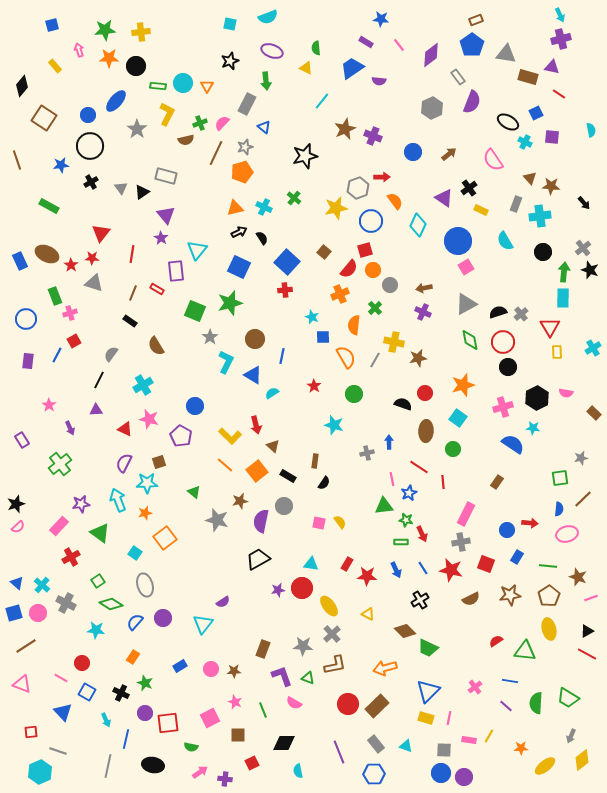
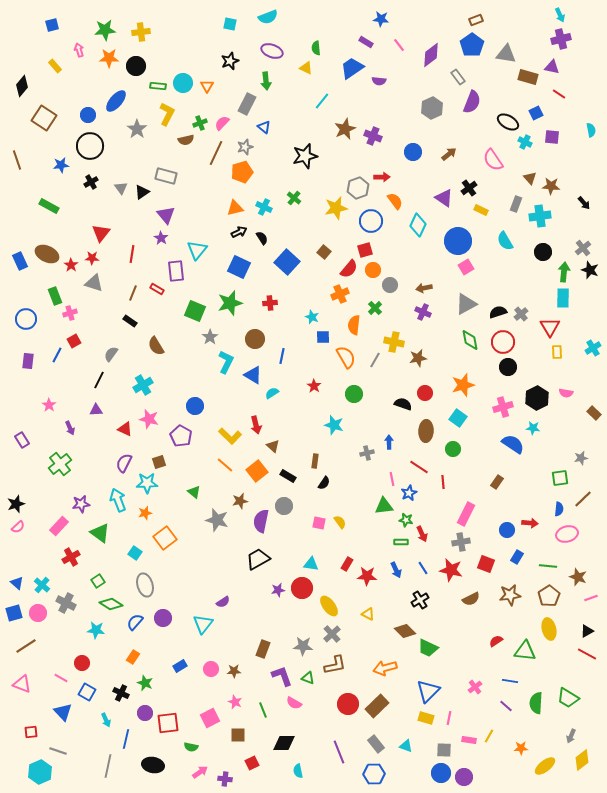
red cross at (285, 290): moved 15 px left, 13 px down
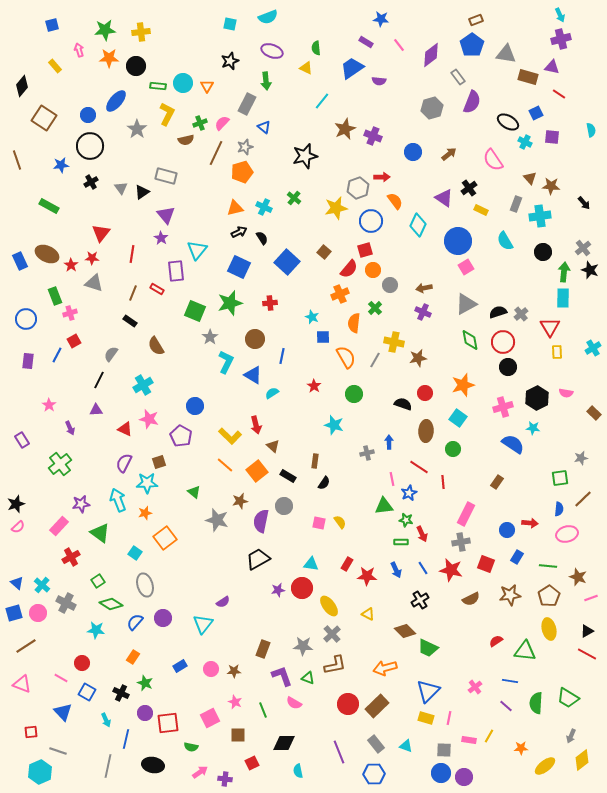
gray hexagon at (432, 108): rotated 10 degrees clockwise
orange semicircle at (354, 325): moved 2 px up
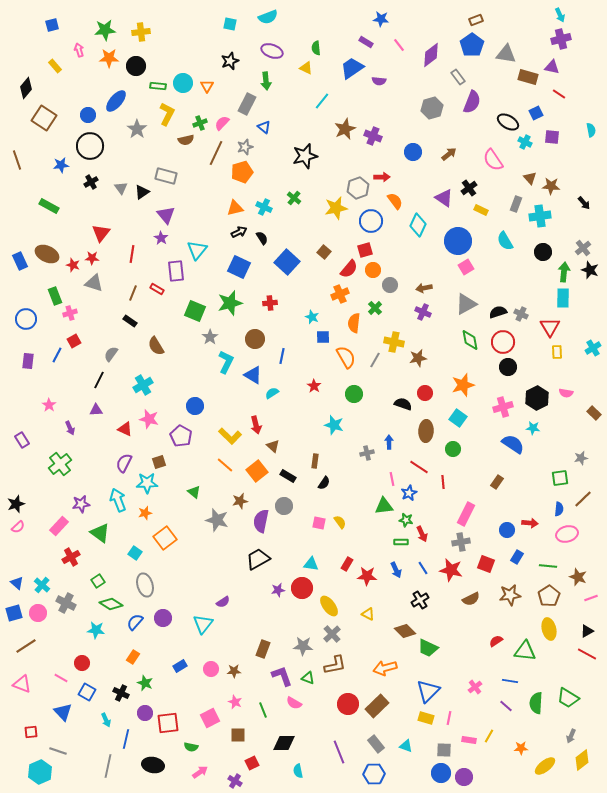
black diamond at (22, 86): moved 4 px right, 2 px down
red star at (71, 265): moved 2 px right; rotated 16 degrees counterclockwise
gray cross at (521, 314): rotated 24 degrees counterclockwise
purple cross at (225, 779): moved 10 px right, 2 px down; rotated 24 degrees clockwise
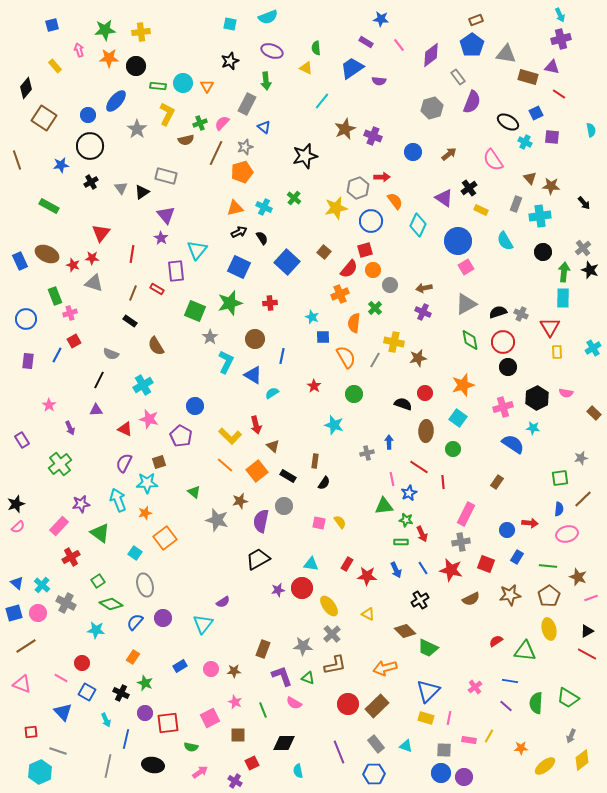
gray semicircle at (111, 354): rotated 105 degrees counterclockwise
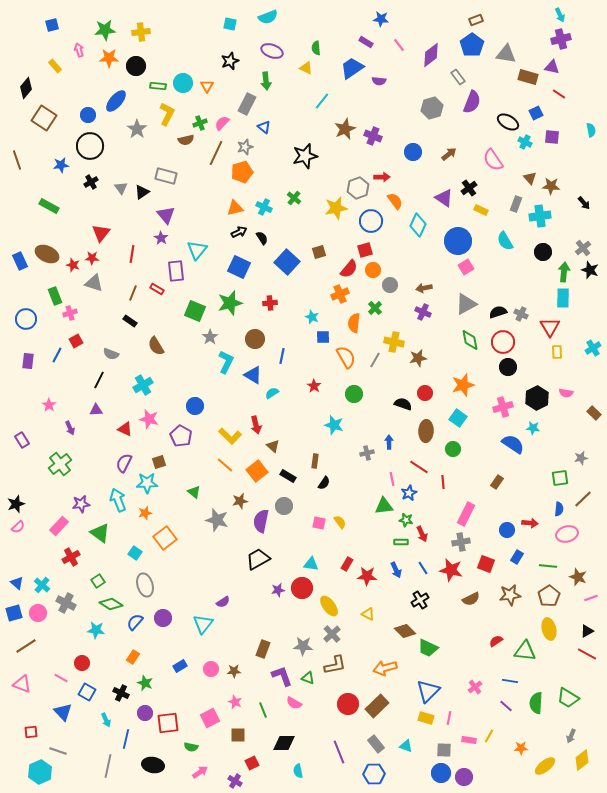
brown square at (324, 252): moved 5 px left; rotated 32 degrees clockwise
red square at (74, 341): moved 2 px right
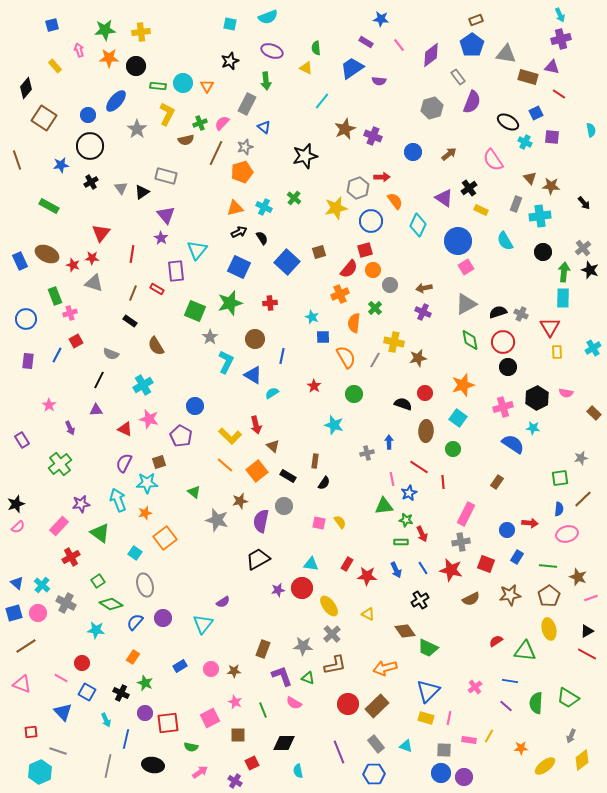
brown diamond at (405, 631): rotated 10 degrees clockwise
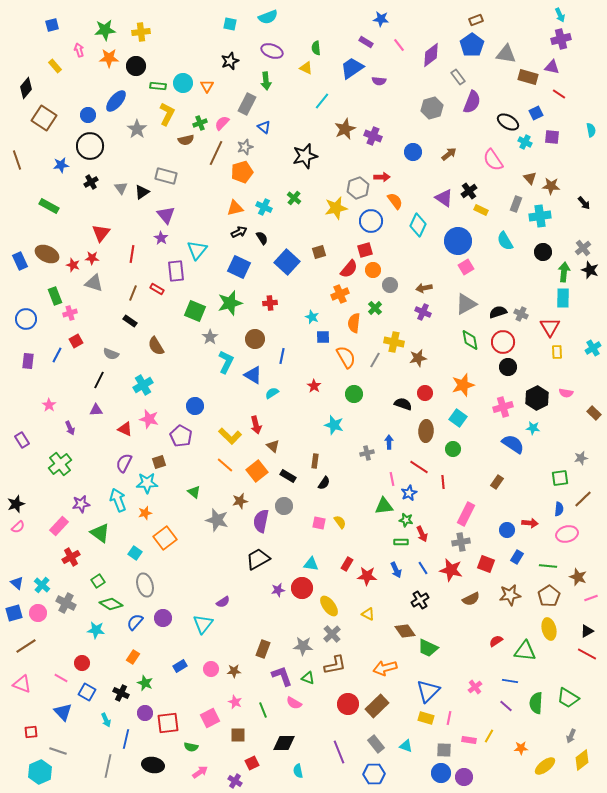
black cross at (469, 188): moved 3 px down
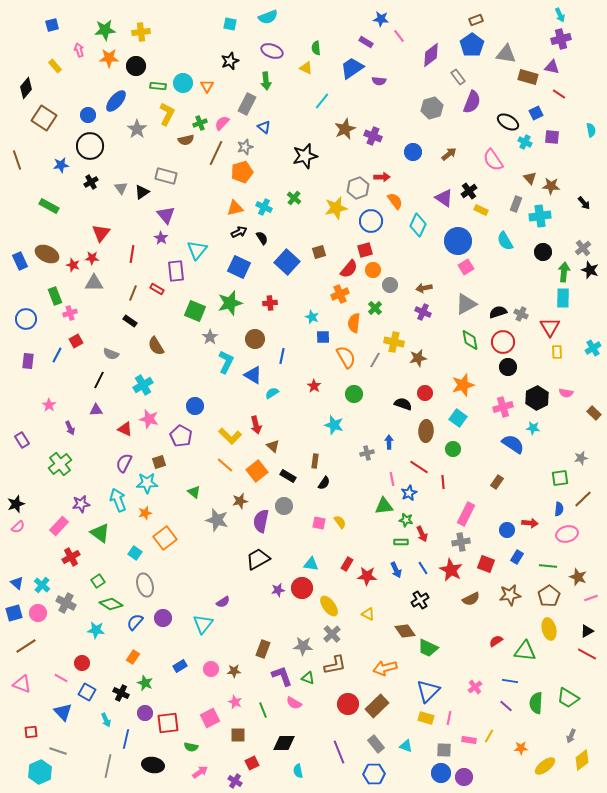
pink line at (399, 45): moved 9 px up
gray triangle at (94, 283): rotated 18 degrees counterclockwise
red star at (451, 570): rotated 15 degrees clockwise
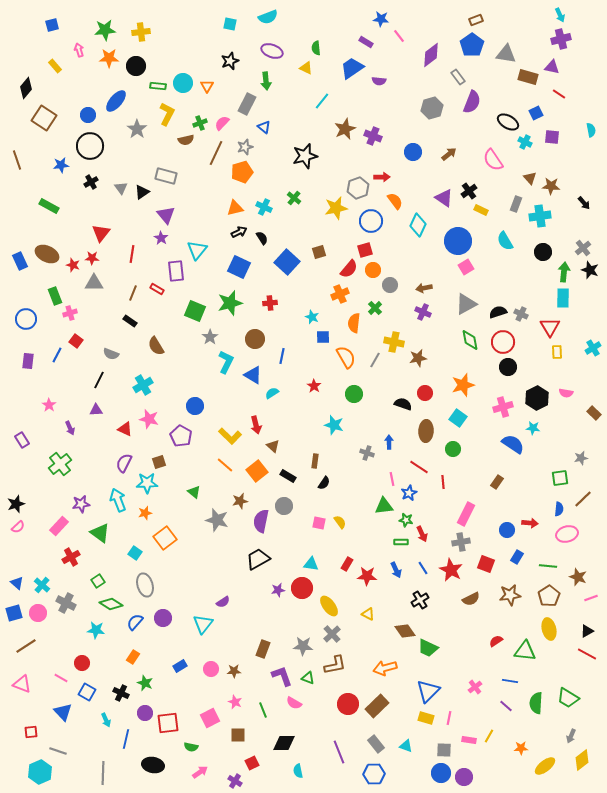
red square at (76, 341): rotated 24 degrees counterclockwise
gray cross at (367, 453): rotated 32 degrees clockwise
gray line at (108, 766): moved 5 px left, 7 px down; rotated 10 degrees counterclockwise
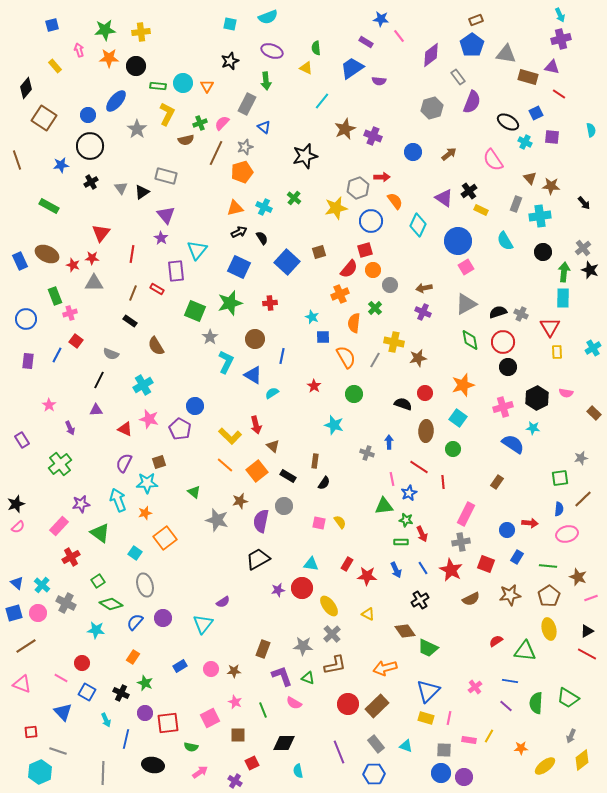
purple pentagon at (181, 436): moved 1 px left, 7 px up
